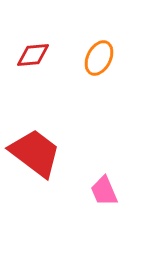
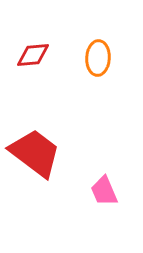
orange ellipse: moved 1 px left; rotated 24 degrees counterclockwise
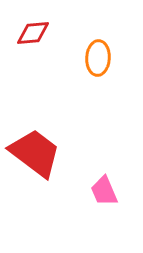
red diamond: moved 22 px up
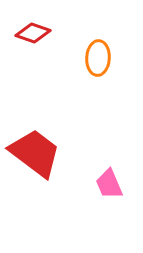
red diamond: rotated 24 degrees clockwise
pink trapezoid: moved 5 px right, 7 px up
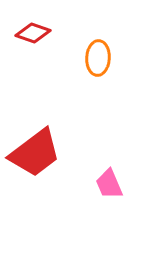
red trapezoid: rotated 106 degrees clockwise
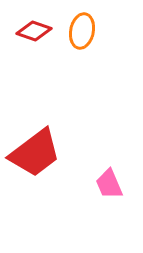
red diamond: moved 1 px right, 2 px up
orange ellipse: moved 16 px left, 27 px up; rotated 8 degrees clockwise
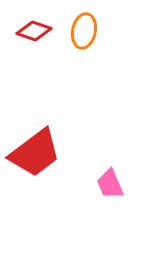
orange ellipse: moved 2 px right
pink trapezoid: moved 1 px right
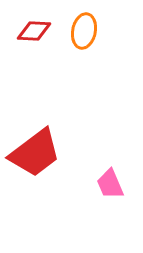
red diamond: rotated 16 degrees counterclockwise
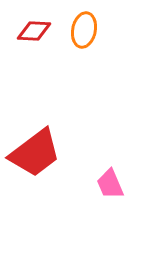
orange ellipse: moved 1 px up
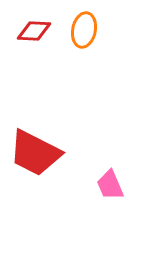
red trapezoid: rotated 64 degrees clockwise
pink trapezoid: moved 1 px down
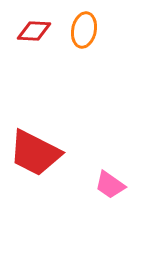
pink trapezoid: rotated 32 degrees counterclockwise
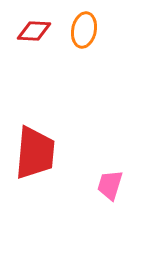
red trapezoid: rotated 112 degrees counterclockwise
pink trapezoid: rotated 72 degrees clockwise
